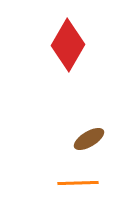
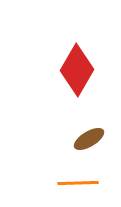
red diamond: moved 9 px right, 25 px down
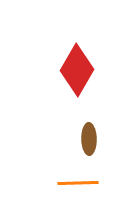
brown ellipse: rotated 60 degrees counterclockwise
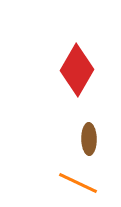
orange line: rotated 27 degrees clockwise
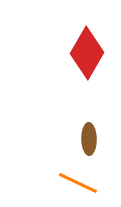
red diamond: moved 10 px right, 17 px up
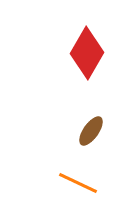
brown ellipse: moved 2 px right, 8 px up; rotated 36 degrees clockwise
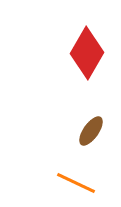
orange line: moved 2 px left
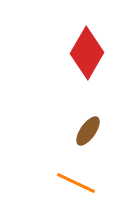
brown ellipse: moved 3 px left
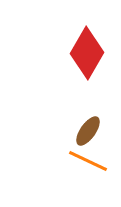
orange line: moved 12 px right, 22 px up
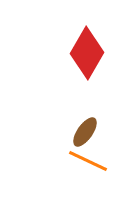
brown ellipse: moved 3 px left, 1 px down
